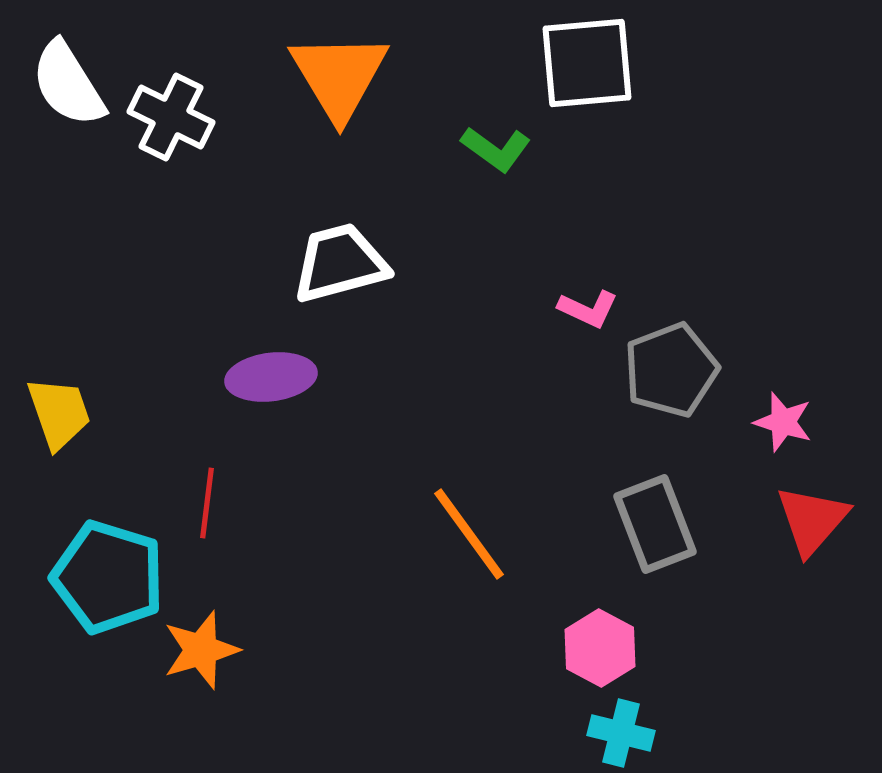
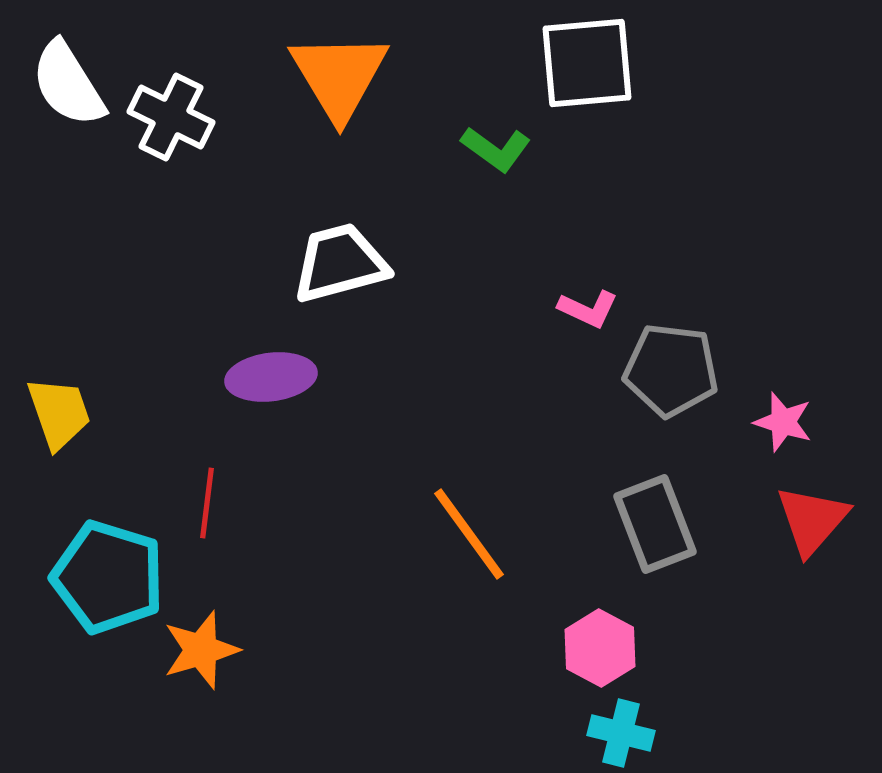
gray pentagon: rotated 28 degrees clockwise
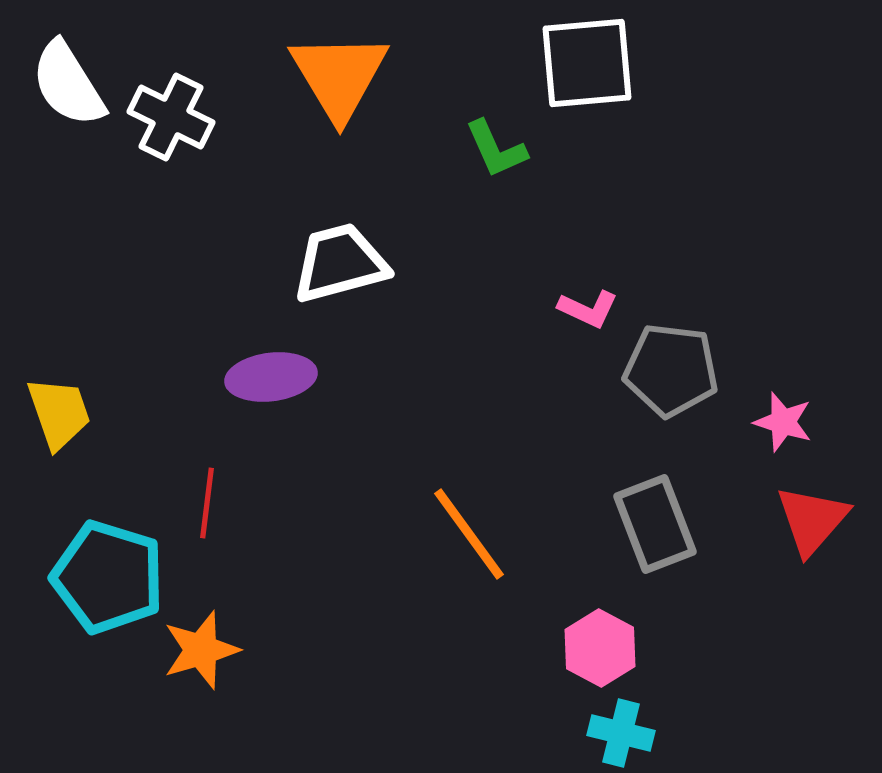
green L-shape: rotated 30 degrees clockwise
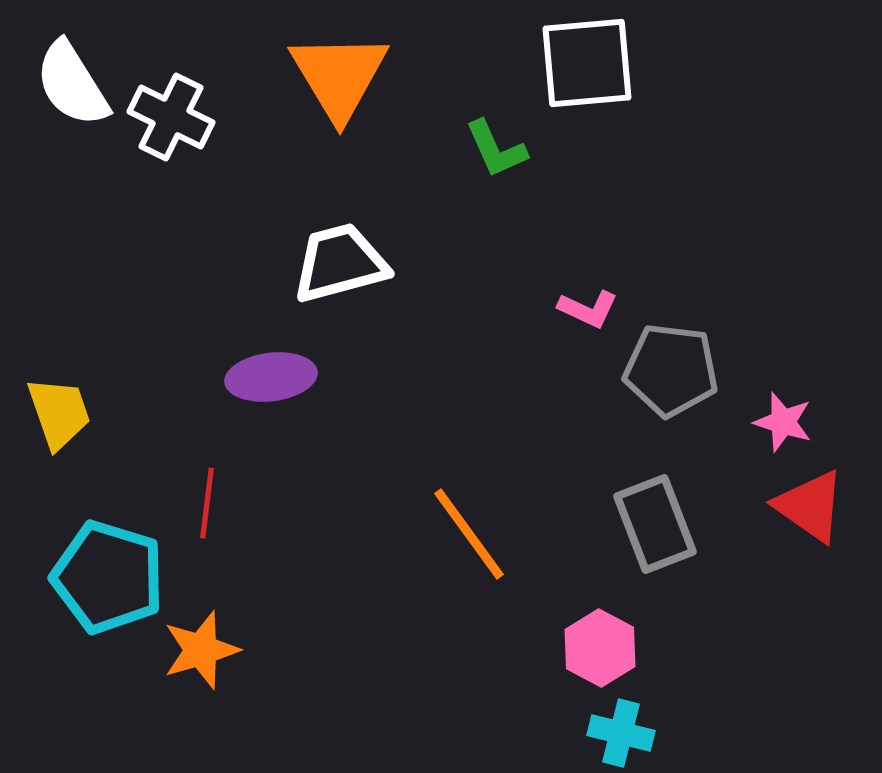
white semicircle: moved 4 px right
red triangle: moved 2 px left, 14 px up; rotated 36 degrees counterclockwise
